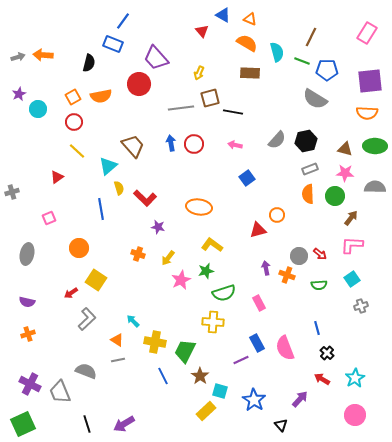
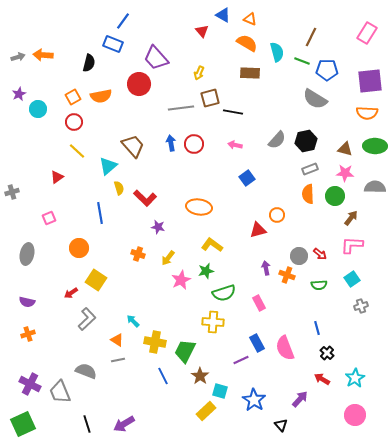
blue line at (101, 209): moved 1 px left, 4 px down
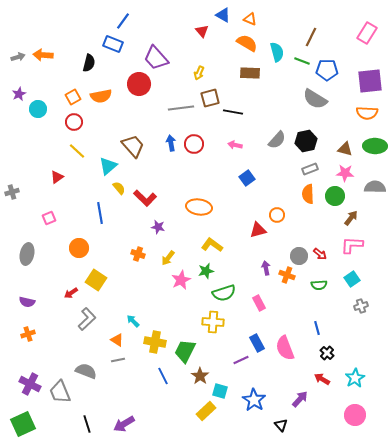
yellow semicircle at (119, 188): rotated 24 degrees counterclockwise
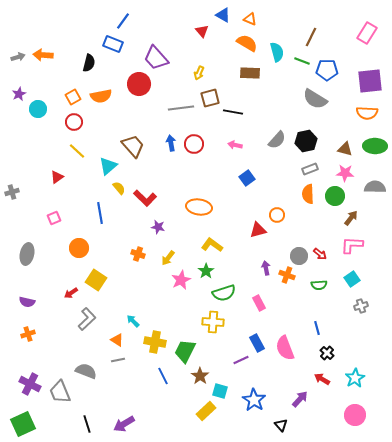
pink square at (49, 218): moved 5 px right
green star at (206, 271): rotated 21 degrees counterclockwise
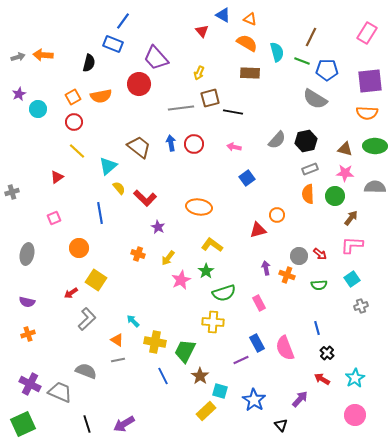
pink arrow at (235, 145): moved 1 px left, 2 px down
brown trapezoid at (133, 146): moved 6 px right, 1 px down; rotated 10 degrees counterclockwise
purple star at (158, 227): rotated 16 degrees clockwise
gray trapezoid at (60, 392): rotated 135 degrees clockwise
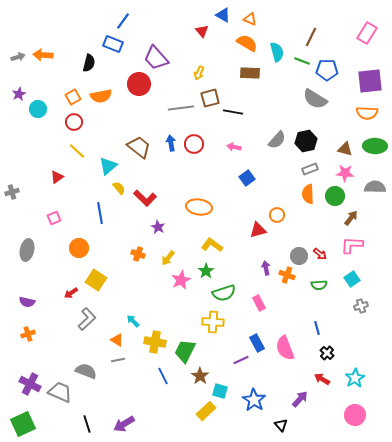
gray ellipse at (27, 254): moved 4 px up
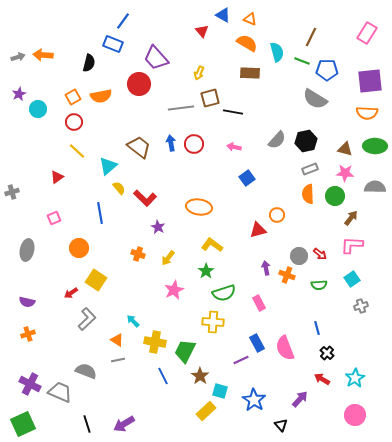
pink star at (181, 280): moved 7 px left, 10 px down
